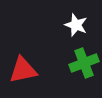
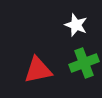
red triangle: moved 15 px right
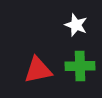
green cross: moved 4 px left, 3 px down; rotated 20 degrees clockwise
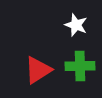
red triangle: rotated 20 degrees counterclockwise
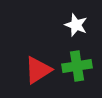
green cross: moved 3 px left; rotated 8 degrees counterclockwise
